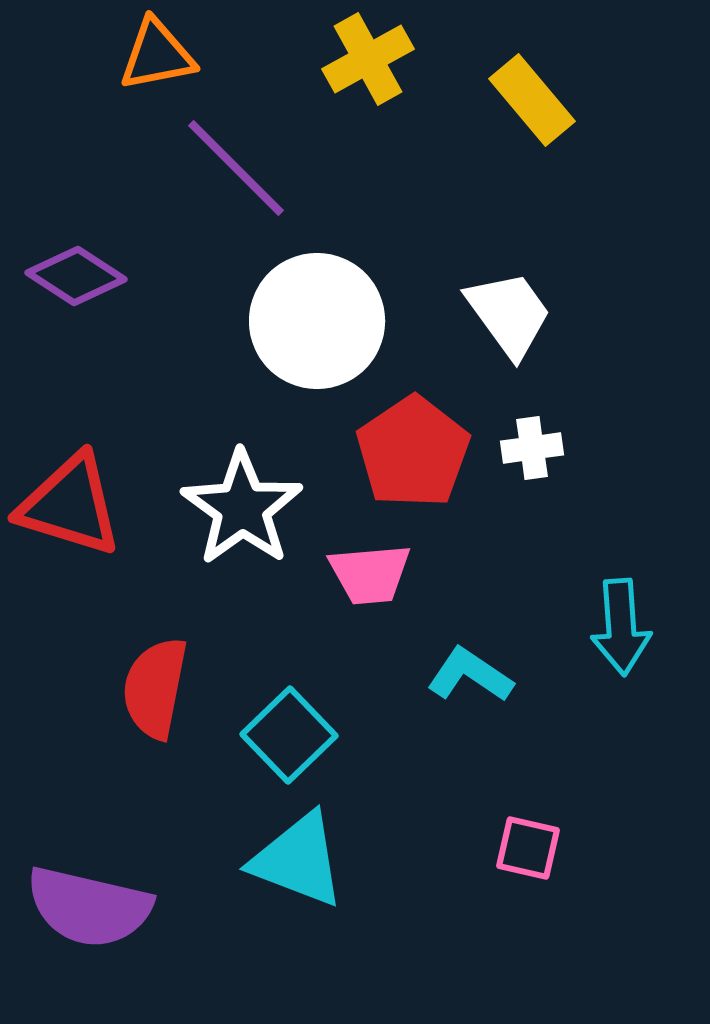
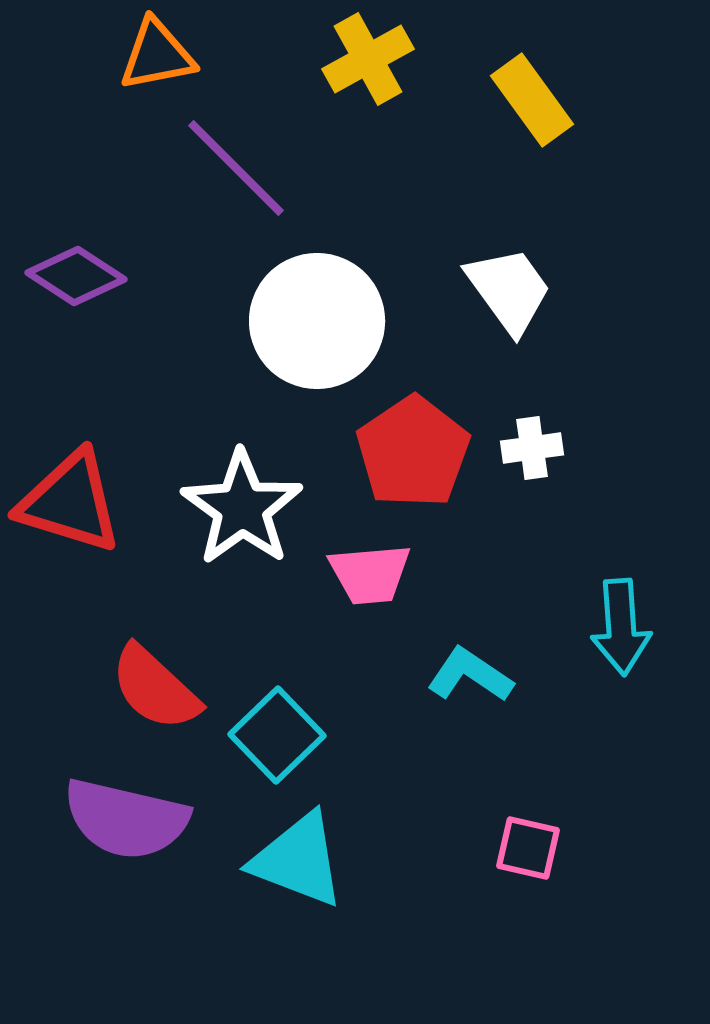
yellow rectangle: rotated 4 degrees clockwise
white trapezoid: moved 24 px up
red triangle: moved 3 px up
red semicircle: rotated 58 degrees counterclockwise
cyan square: moved 12 px left
purple semicircle: moved 37 px right, 88 px up
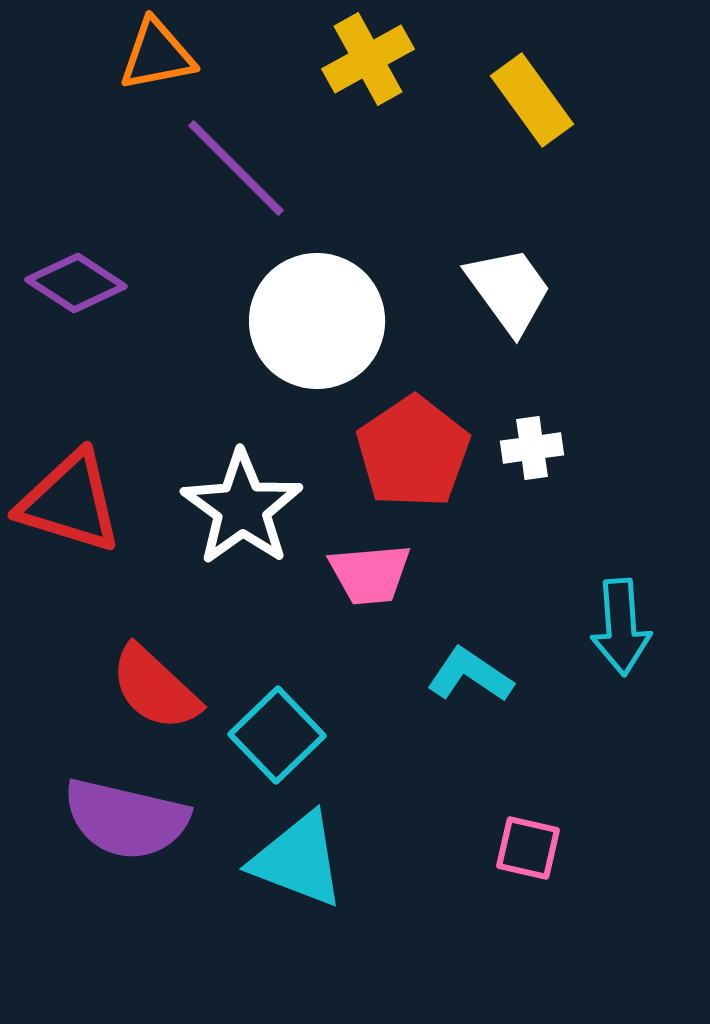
purple diamond: moved 7 px down
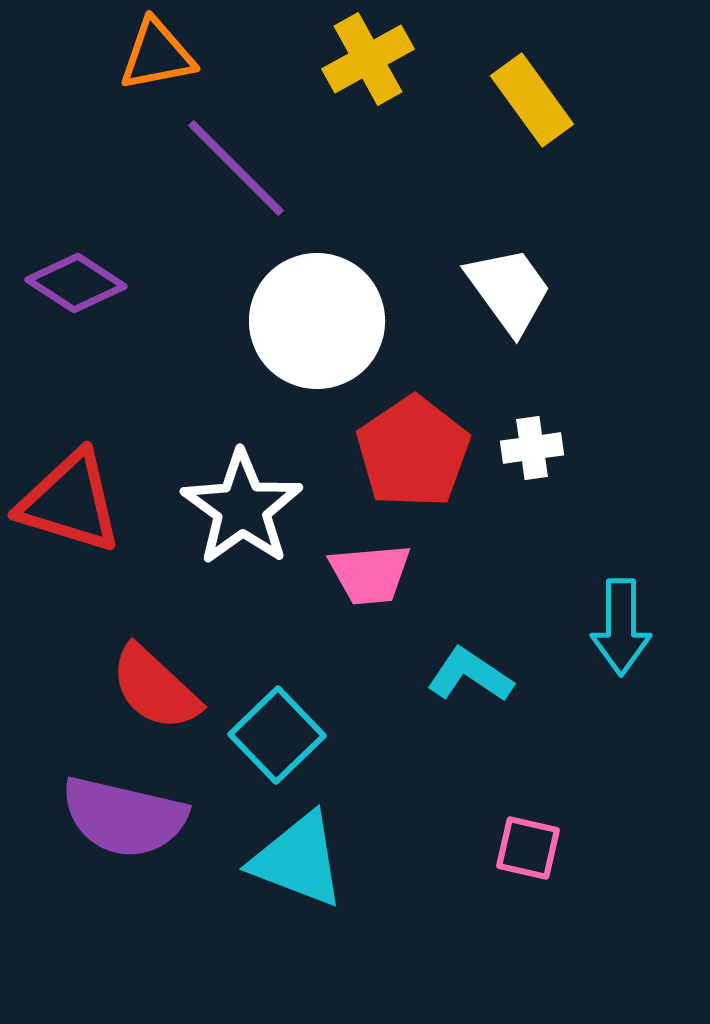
cyan arrow: rotated 4 degrees clockwise
purple semicircle: moved 2 px left, 2 px up
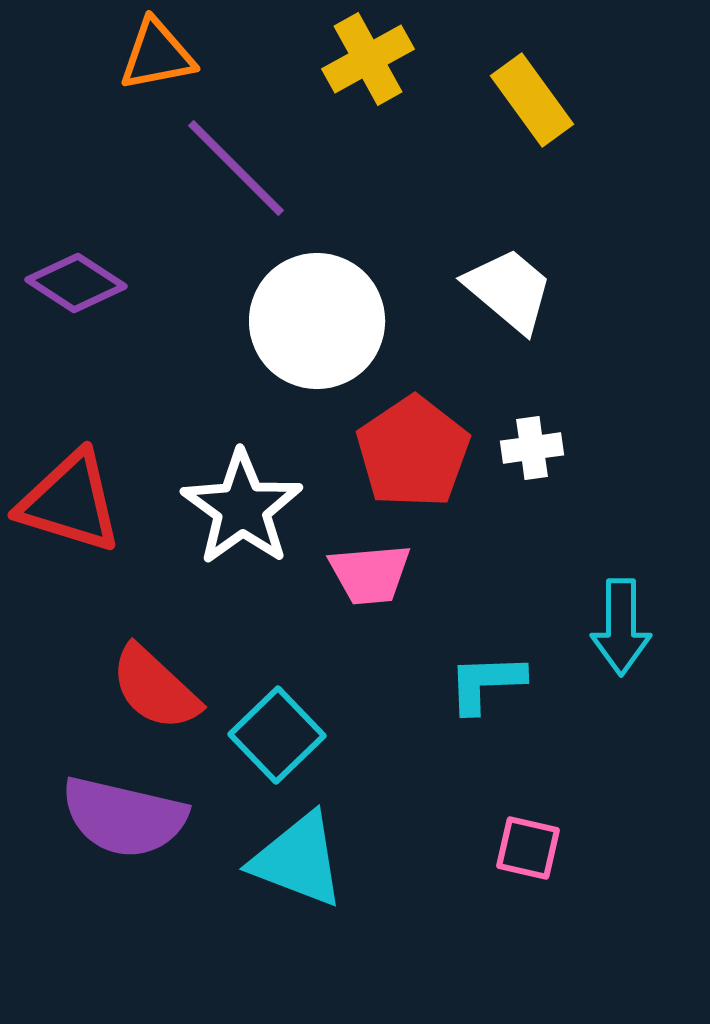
white trapezoid: rotated 14 degrees counterclockwise
cyan L-shape: moved 16 px right, 8 px down; rotated 36 degrees counterclockwise
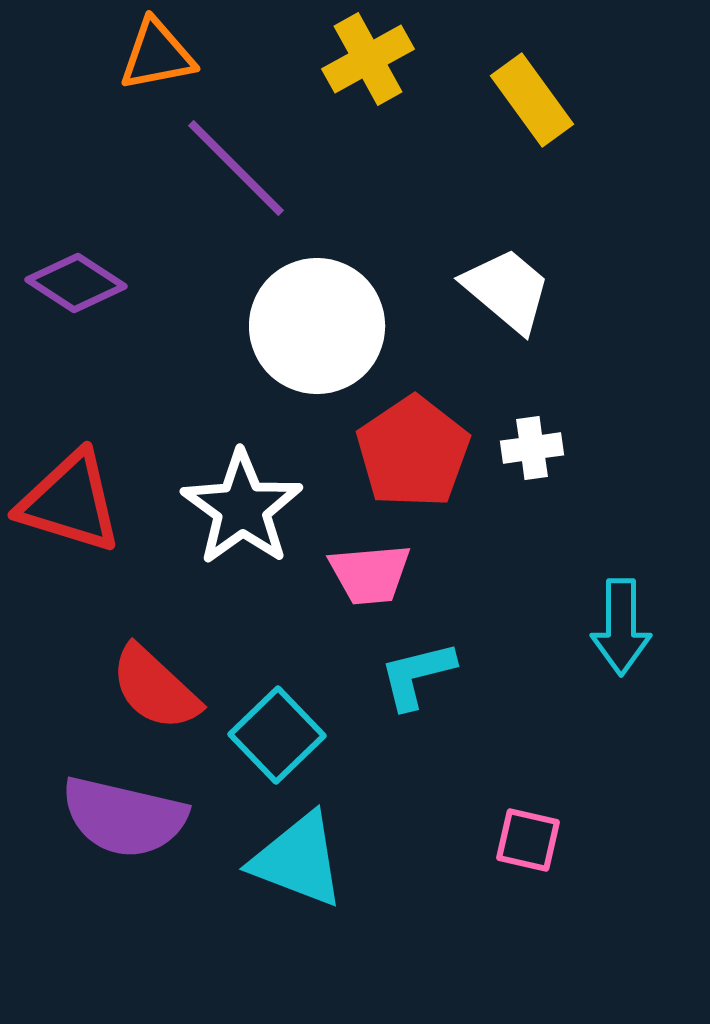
white trapezoid: moved 2 px left
white circle: moved 5 px down
cyan L-shape: moved 69 px left, 8 px up; rotated 12 degrees counterclockwise
pink square: moved 8 px up
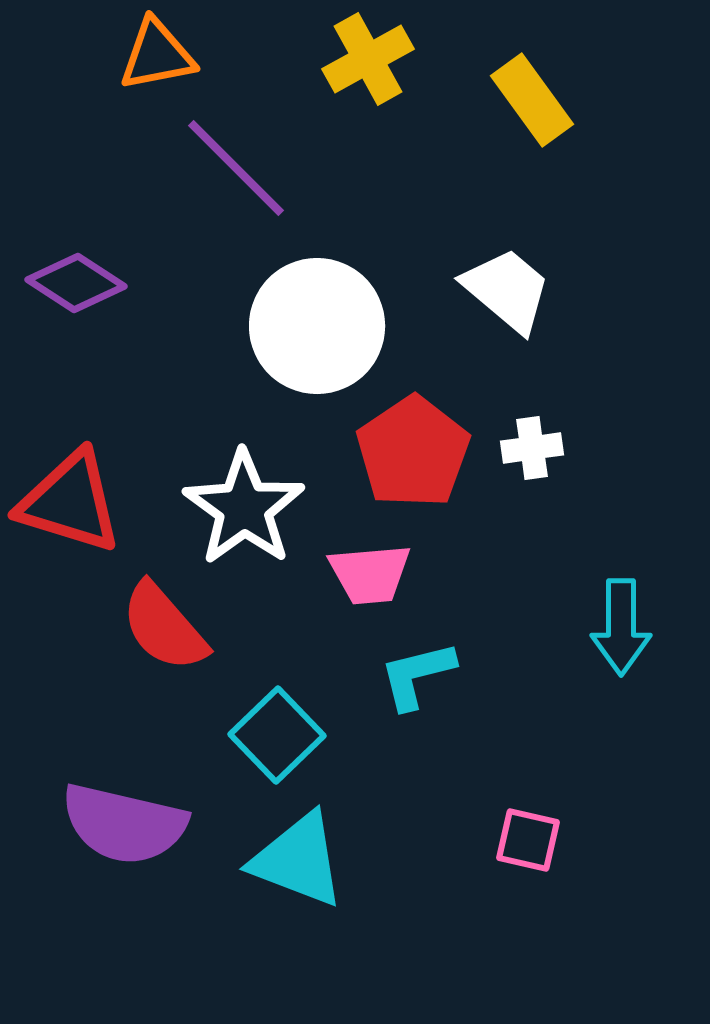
white star: moved 2 px right
red semicircle: moved 9 px right, 61 px up; rotated 6 degrees clockwise
purple semicircle: moved 7 px down
